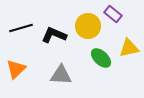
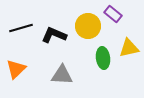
green ellipse: moved 2 px right; rotated 40 degrees clockwise
gray triangle: moved 1 px right
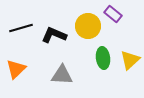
yellow triangle: moved 1 px right, 12 px down; rotated 30 degrees counterclockwise
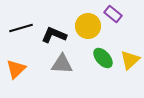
green ellipse: rotated 35 degrees counterclockwise
gray triangle: moved 11 px up
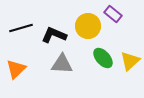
yellow triangle: moved 1 px down
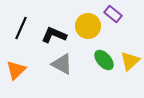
black line: rotated 50 degrees counterclockwise
green ellipse: moved 1 px right, 2 px down
gray triangle: rotated 25 degrees clockwise
orange triangle: moved 1 px down
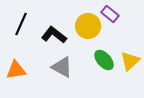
purple rectangle: moved 3 px left
black line: moved 4 px up
black L-shape: rotated 15 degrees clockwise
gray triangle: moved 3 px down
orange triangle: rotated 35 degrees clockwise
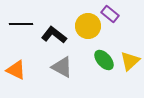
black line: rotated 65 degrees clockwise
orange triangle: rotated 35 degrees clockwise
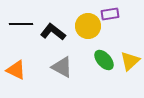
purple rectangle: rotated 48 degrees counterclockwise
black L-shape: moved 1 px left, 3 px up
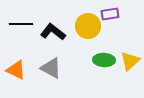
green ellipse: rotated 45 degrees counterclockwise
gray triangle: moved 11 px left, 1 px down
